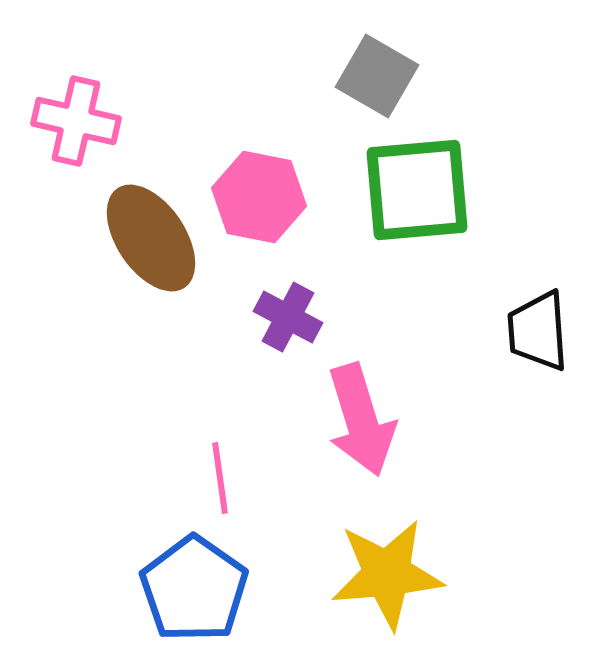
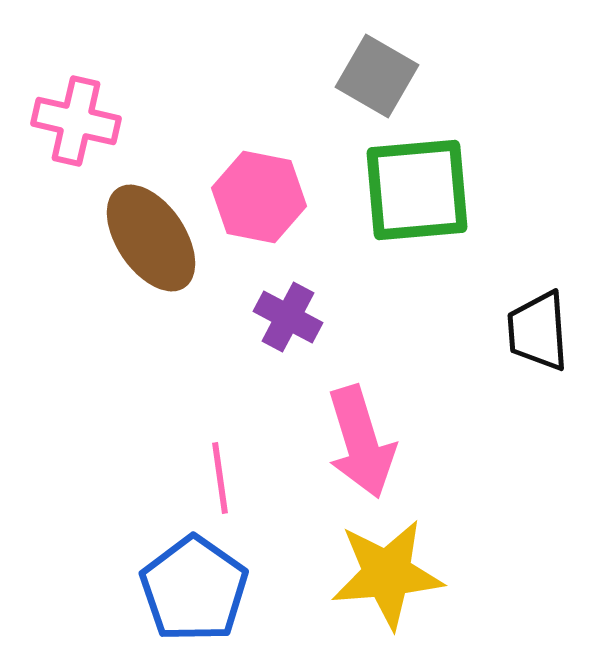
pink arrow: moved 22 px down
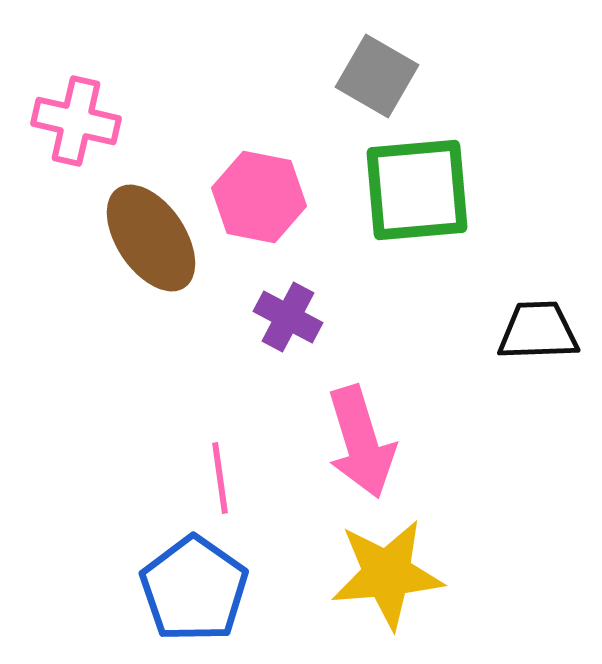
black trapezoid: rotated 92 degrees clockwise
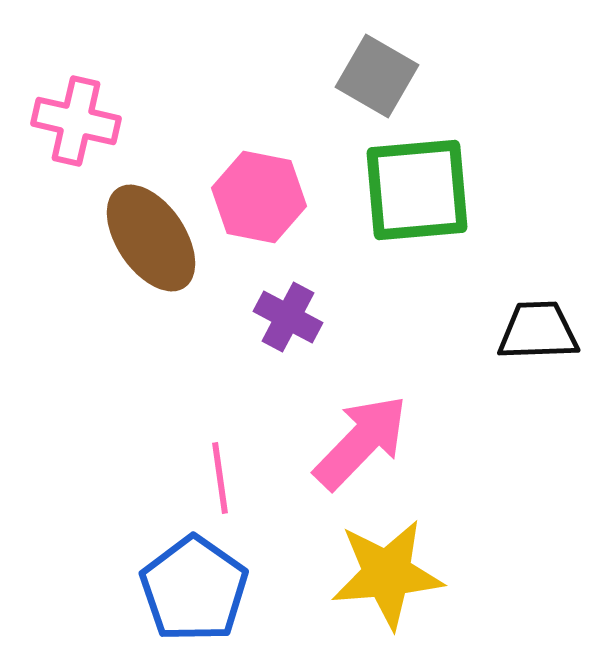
pink arrow: rotated 119 degrees counterclockwise
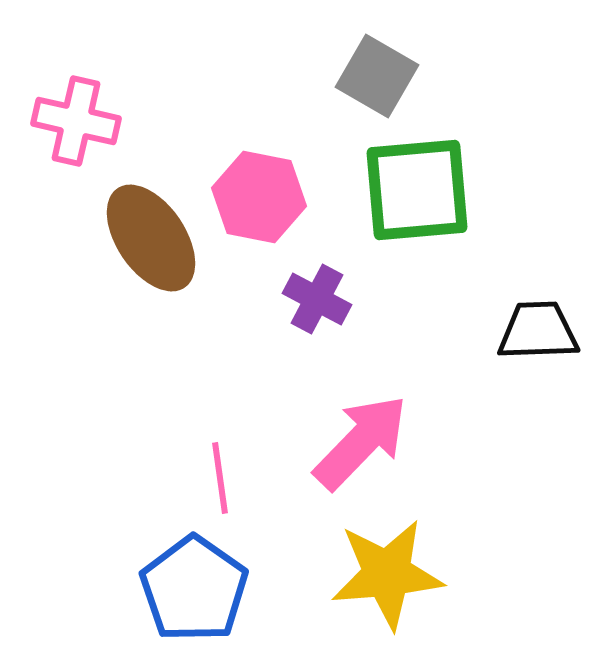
purple cross: moved 29 px right, 18 px up
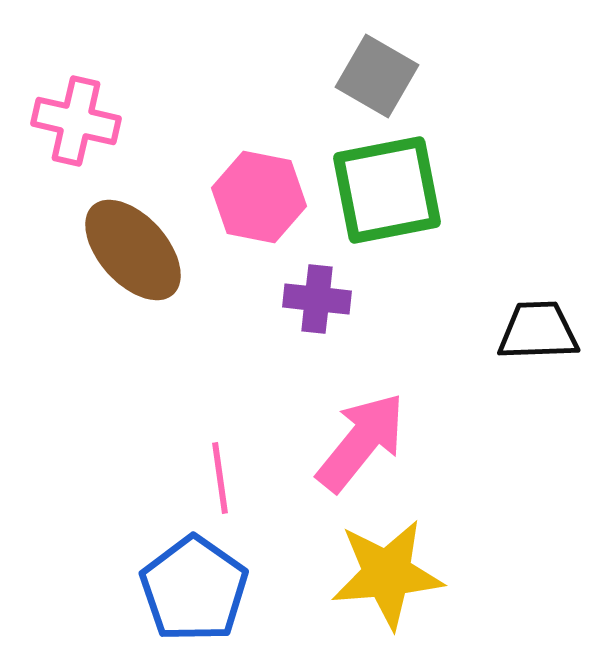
green square: moved 30 px left; rotated 6 degrees counterclockwise
brown ellipse: moved 18 px left, 12 px down; rotated 8 degrees counterclockwise
purple cross: rotated 22 degrees counterclockwise
pink arrow: rotated 5 degrees counterclockwise
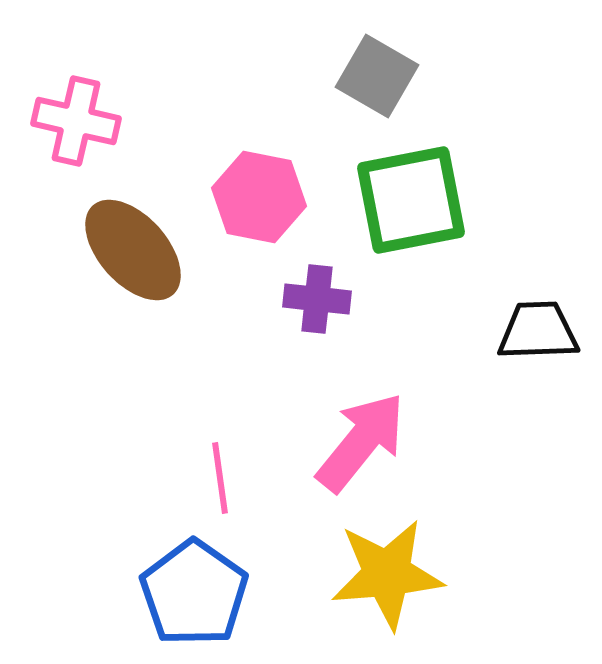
green square: moved 24 px right, 10 px down
blue pentagon: moved 4 px down
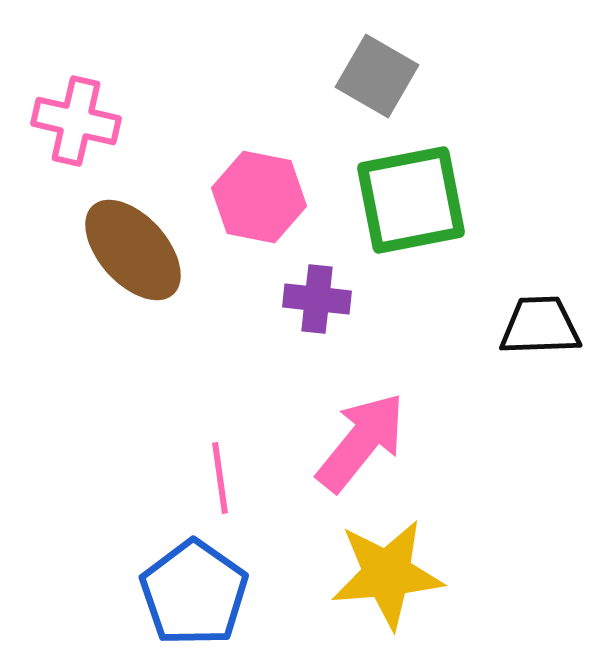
black trapezoid: moved 2 px right, 5 px up
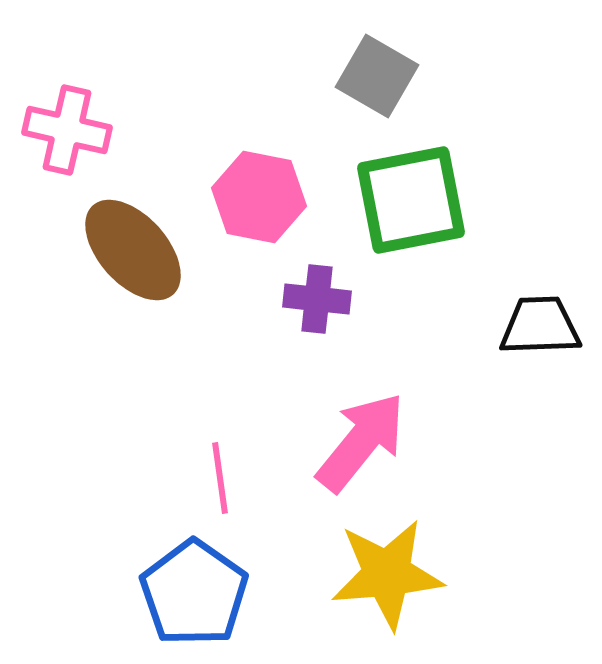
pink cross: moved 9 px left, 9 px down
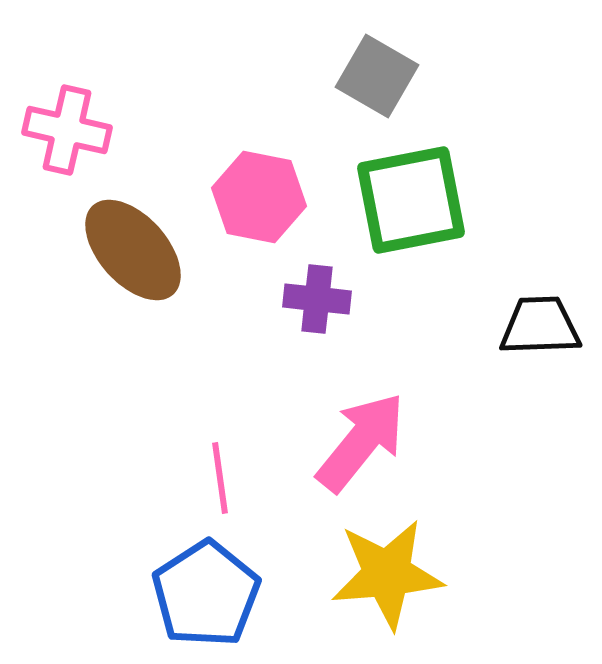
blue pentagon: moved 12 px right, 1 px down; rotated 4 degrees clockwise
